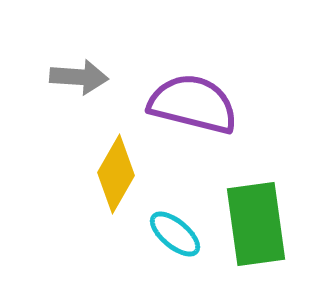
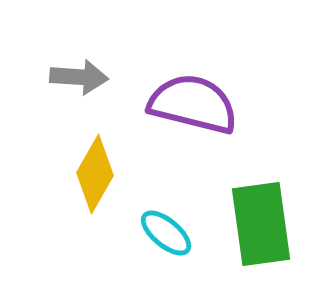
yellow diamond: moved 21 px left
green rectangle: moved 5 px right
cyan ellipse: moved 9 px left, 1 px up
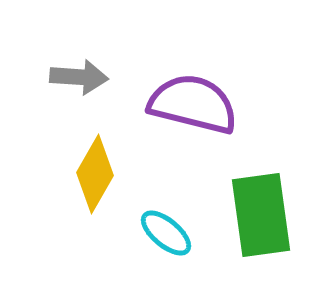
green rectangle: moved 9 px up
